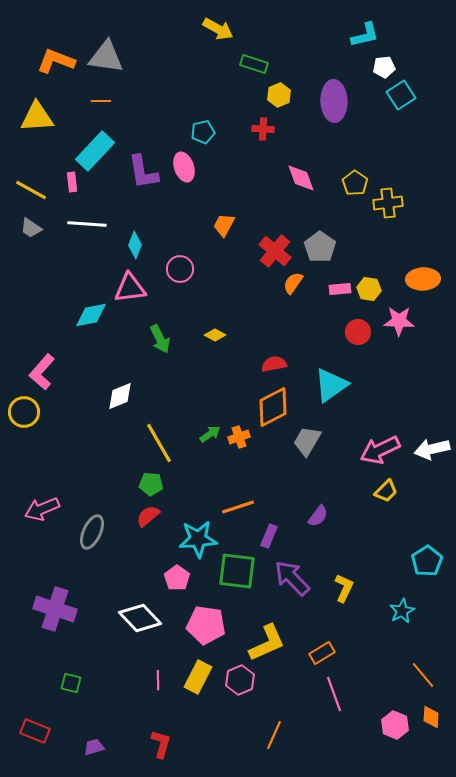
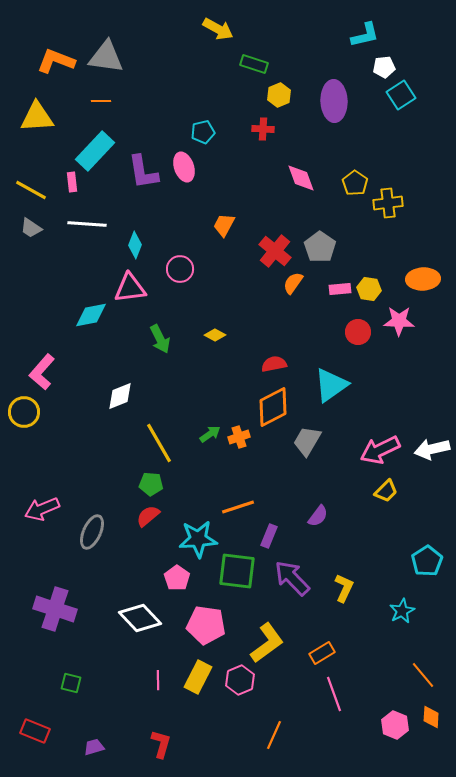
yellow L-shape at (267, 643): rotated 12 degrees counterclockwise
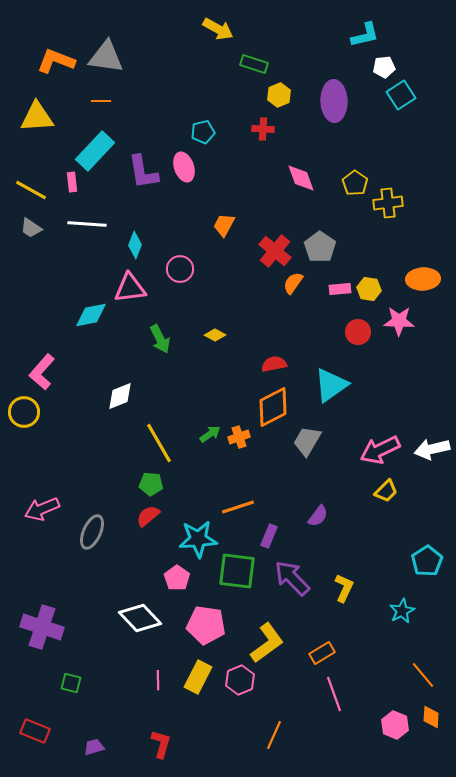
purple cross at (55, 609): moved 13 px left, 18 px down
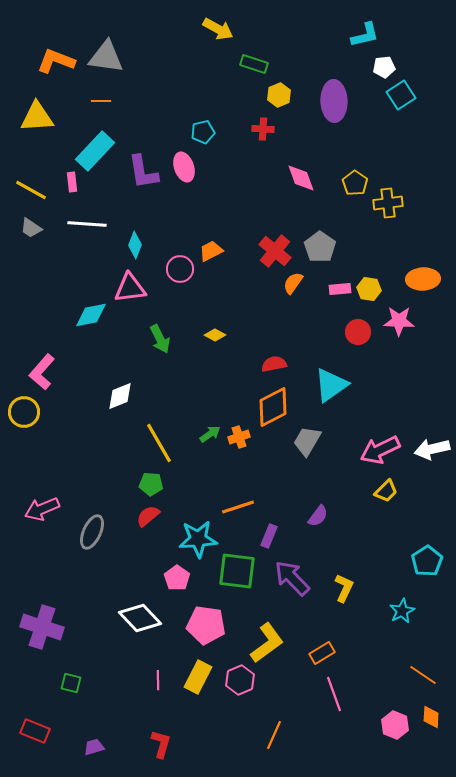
orange trapezoid at (224, 225): moved 13 px left, 26 px down; rotated 35 degrees clockwise
orange line at (423, 675): rotated 16 degrees counterclockwise
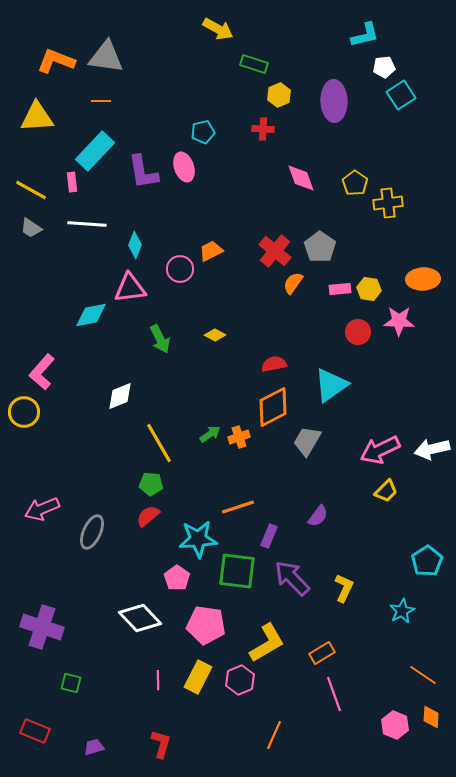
yellow L-shape at (267, 643): rotated 6 degrees clockwise
